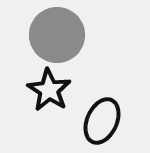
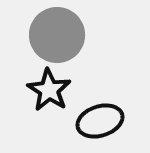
black ellipse: moved 2 px left; rotated 48 degrees clockwise
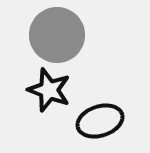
black star: rotated 12 degrees counterclockwise
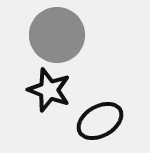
black ellipse: rotated 12 degrees counterclockwise
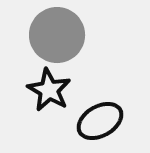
black star: rotated 9 degrees clockwise
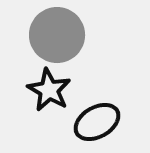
black ellipse: moved 3 px left, 1 px down
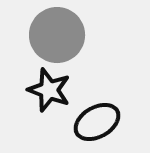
black star: rotated 9 degrees counterclockwise
